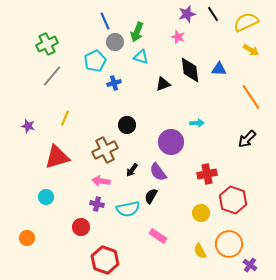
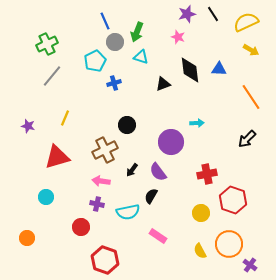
cyan semicircle at (128, 209): moved 3 px down
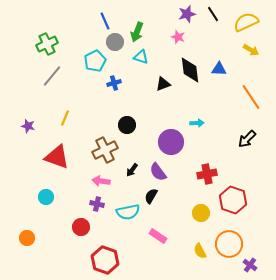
red triangle at (57, 157): rotated 36 degrees clockwise
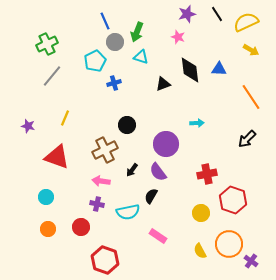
black line at (213, 14): moved 4 px right
purple circle at (171, 142): moved 5 px left, 2 px down
orange circle at (27, 238): moved 21 px right, 9 px up
purple cross at (250, 265): moved 1 px right, 4 px up
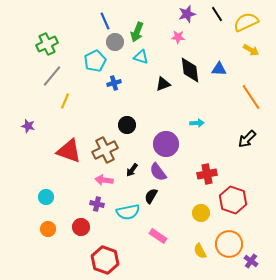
pink star at (178, 37): rotated 16 degrees counterclockwise
yellow line at (65, 118): moved 17 px up
red triangle at (57, 157): moved 12 px right, 6 px up
pink arrow at (101, 181): moved 3 px right, 1 px up
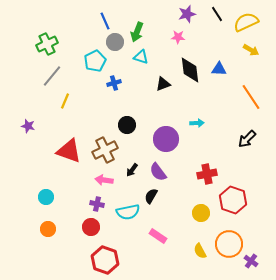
purple circle at (166, 144): moved 5 px up
red circle at (81, 227): moved 10 px right
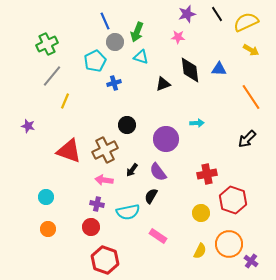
yellow semicircle at (200, 251): rotated 126 degrees counterclockwise
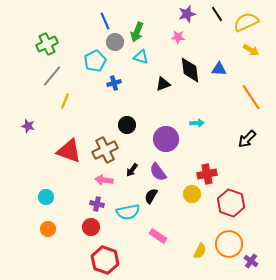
red hexagon at (233, 200): moved 2 px left, 3 px down
yellow circle at (201, 213): moved 9 px left, 19 px up
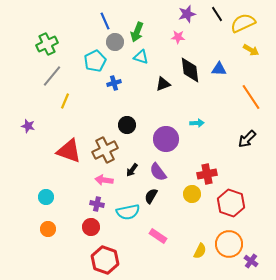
yellow semicircle at (246, 22): moved 3 px left, 1 px down
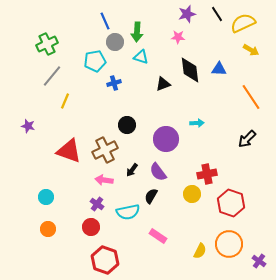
green arrow at (137, 32): rotated 18 degrees counterclockwise
cyan pentagon at (95, 61): rotated 15 degrees clockwise
purple cross at (97, 204): rotated 24 degrees clockwise
purple cross at (251, 261): moved 8 px right
